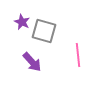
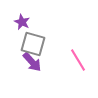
gray square: moved 11 px left, 13 px down
pink line: moved 5 px down; rotated 25 degrees counterclockwise
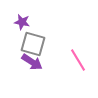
purple star: rotated 14 degrees counterclockwise
purple arrow: rotated 15 degrees counterclockwise
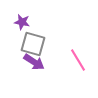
purple arrow: moved 2 px right
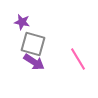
pink line: moved 1 px up
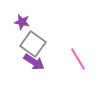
gray square: rotated 20 degrees clockwise
